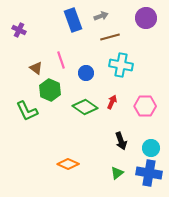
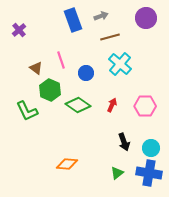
purple cross: rotated 24 degrees clockwise
cyan cross: moved 1 px left, 1 px up; rotated 30 degrees clockwise
red arrow: moved 3 px down
green diamond: moved 7 px left, 2 px up
black arrow: moved 3 px right, 1 px down
orange diamond: moved 1 px left; rotated 20 degrees counterclockwise
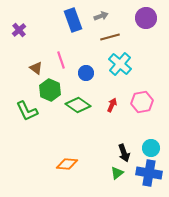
pink hexagon: moved 3 px left, 4 px up; rotated 10 degrees counterclockwise
black arrow: moved 11 px down
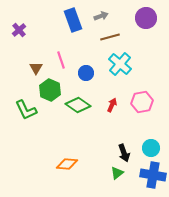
brown triangle: rotated 24 degrees clockwise
green L-shape: moved 1 px left, 1 px up
blue cross: moved 4 px right, 2 px down
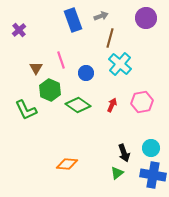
brown line: moved 1 px down; rotated 60 degrees counterclockwise
